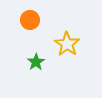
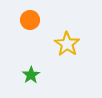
green star: moved 5 px left, 13 px down
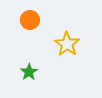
green star: moved 2 px left, 3 px up
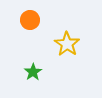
green star: moved 4 px right
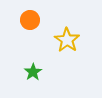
yellow star: moved 4 px up
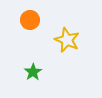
yellow star: rotated 10 degrees counterclockwise
